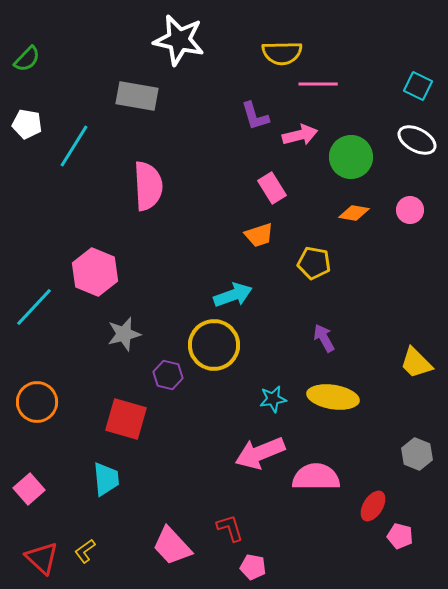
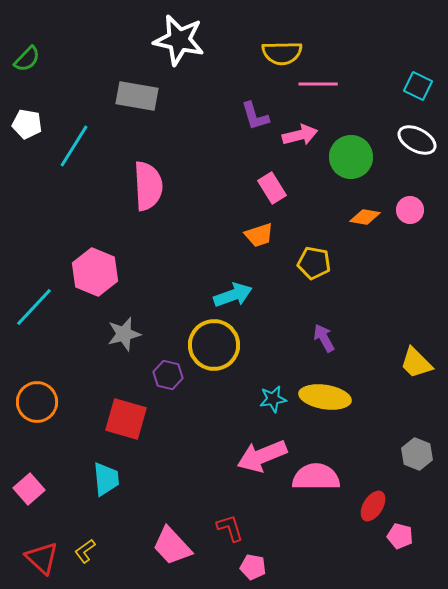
orange diamond at (354, 213): moved 11 px right, 4 px down
yellow ellipse at (333, 397): moved 8 px left
pink arrow at (260, 453): moved 2 px right, 3 px down
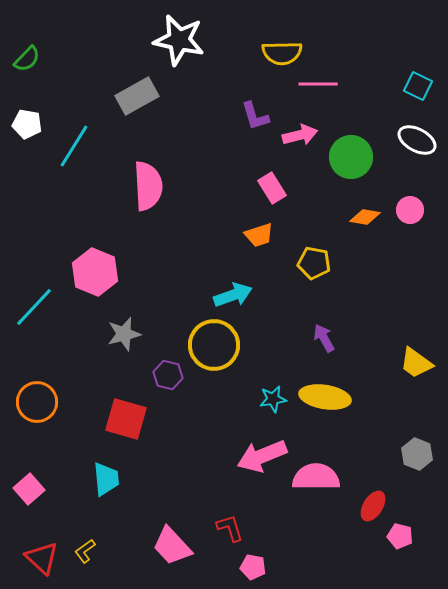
gray rectangle at (137, 96): rotated 39 degrees counterclockwise
yellow trapezoid at (416, 363): rotated 9 degrees counterclockwise
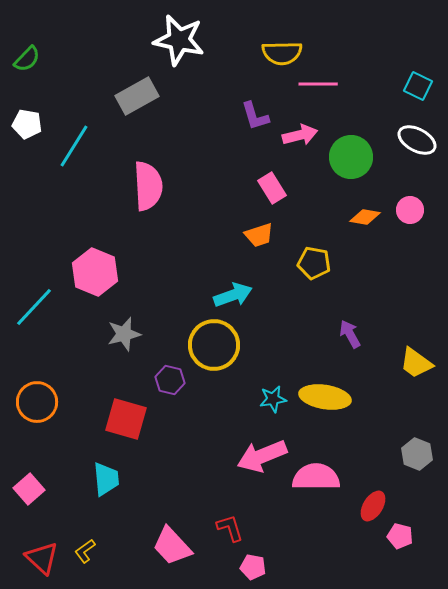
purple arrow at (324, 338): moved 26 px right, 4 px up
purple hexagon at (168, 375): moved 2 px right, 5 px down
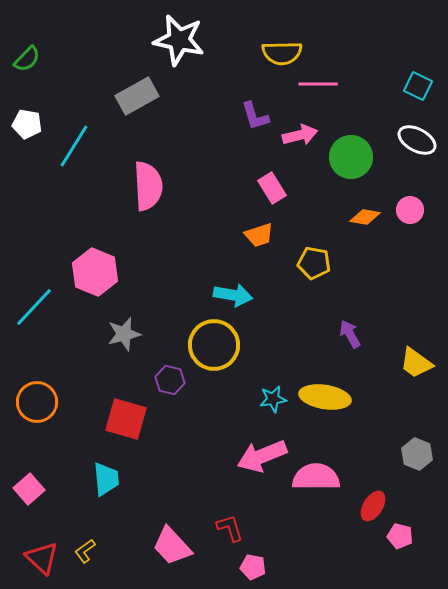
cyan arrow at (233, 295): rotated 30 degrees clockwise
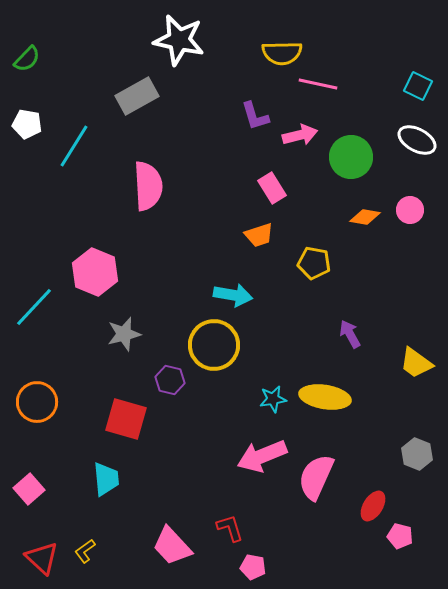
pink line at (318, 84): rotated 12 degrees clockwise
pink semicircle at (316, 477): rotated 66 degrees counterclockwise
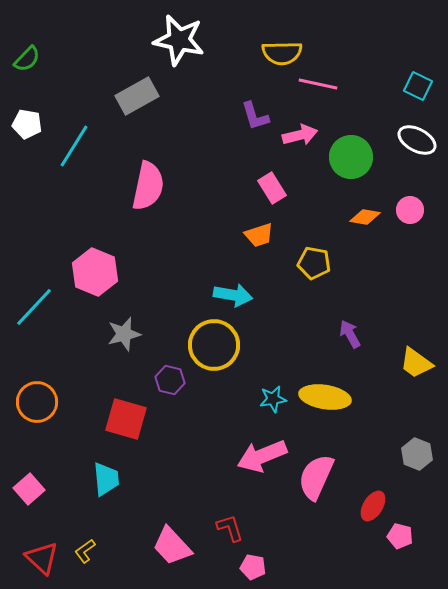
pink semicircle at (148, 186): rotated 15 degrees clockwise
